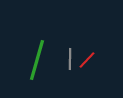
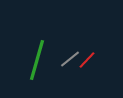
gray line: rotated 50 degrees clockwise
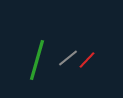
gray line: moved 2 px left, 1 px up
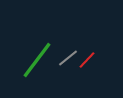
green line: rotated 21 degrees clockwise
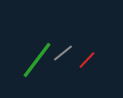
gray line: moved 5 px left, 5 px up
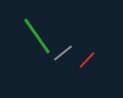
green line: moved 24 px up; rotated 72 degrees counterclockwise
